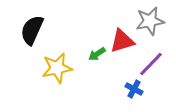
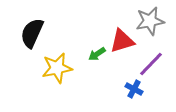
black semicircle: moved 3 px down
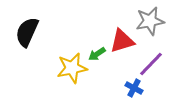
black semicircle: moved 5 px left, 1 px up
yellow star: moved 15 px right
blue cross: moved 1 px up
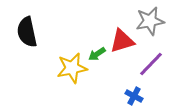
black semicircle: rotated 36 degrees counterclockwise
blue cross: moved 8 px down
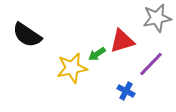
gray star: moved 7 px right, 3 px up
black semicircle: moved 3 px down; rotated 44 degrees counterclockwise
blue cross: moved 8 px left, 5 px up
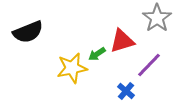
gray star: rotated 24 degrees counterclockwise
black semicircle: moved 1 px right, 3 px up; rotated 56 degrees counterclockwise
purple line: moved 2 px left, 1 px down
blue cross: rotated 12 degrees clockwise
